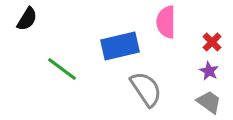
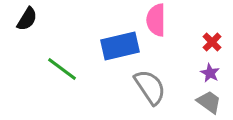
pink semicircle: moved 10 px left, 2 px up
purple star: moved 1 px right, 2 px down
gray semicircle: moved 4 px right, 2 px up
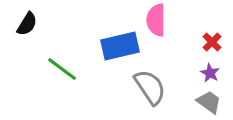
black semicircle: moved 5 px down
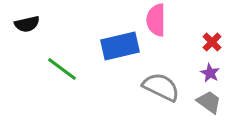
black semicircle: rotated 45 degrees clockwise
gray semicircle: moved 11 px right; rotated 30 degrees counterclockwise
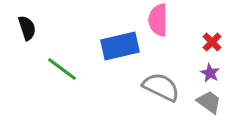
pink semicircle: moved 2 px right
black semicircle: moved 4 px down; rotated 95 degrees counterclockwise
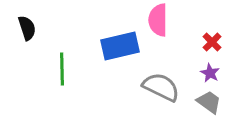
green line: rotated 52 degrees clockwise
